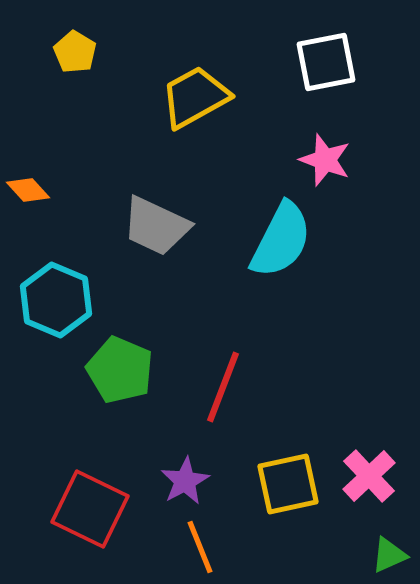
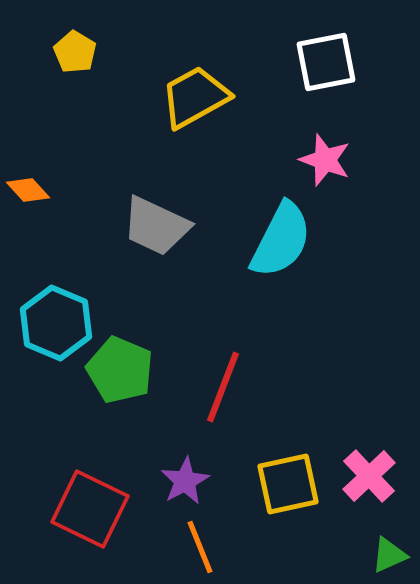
cyan hexagon: moved 23 px down
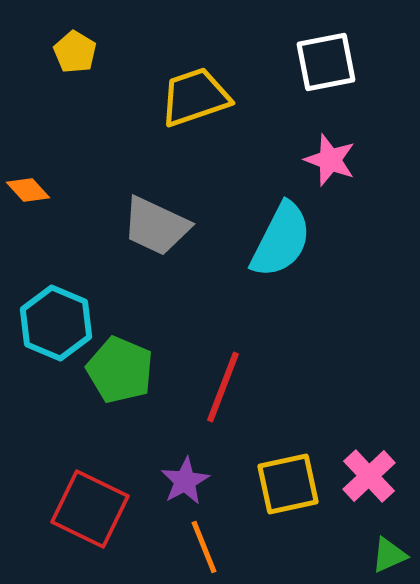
yellow trapezoid: rotated 10 degrees clockwise
pink star: moved 5 px right
orange line: moved 4 px right
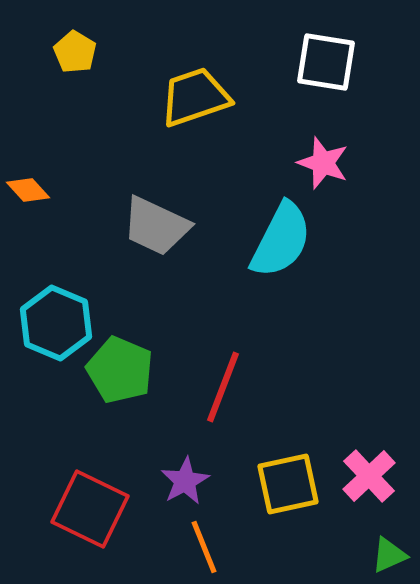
white square: rotated 20 degrees clockwise
pink star: moved 7 px left, 3 px down
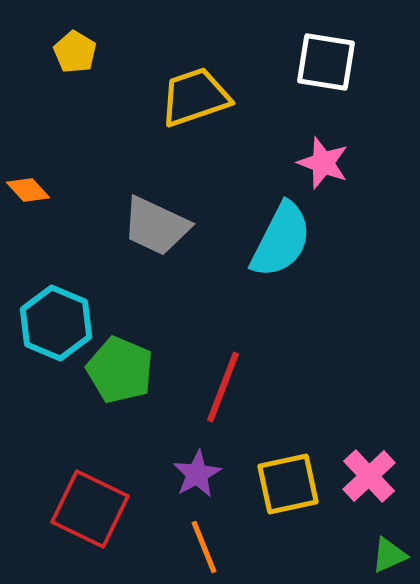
purple star: moved 12 px right, 7 px up
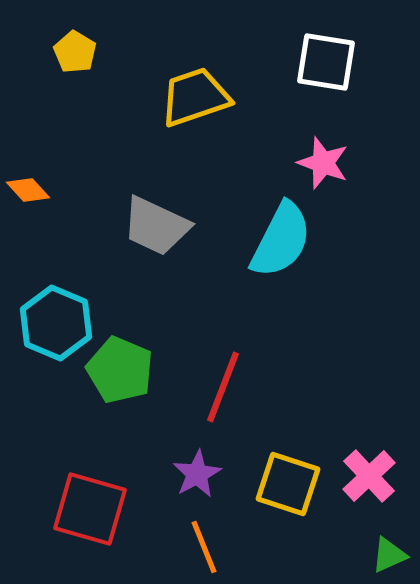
yellow square: rotated 30 degrees clockwise
red square: rotated 10 degrees counterclockwise
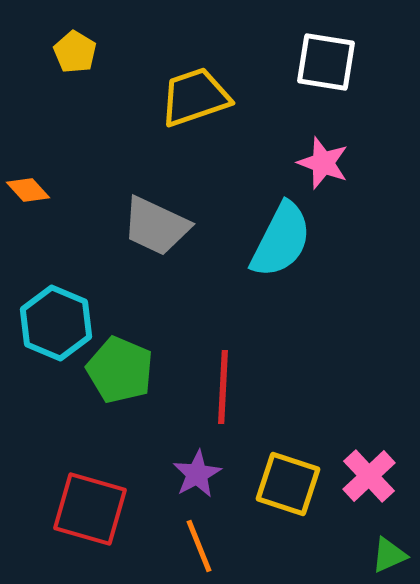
red line: rotated 18 degrees counterclockwise
orange line: moved 5 px left, 1 px up
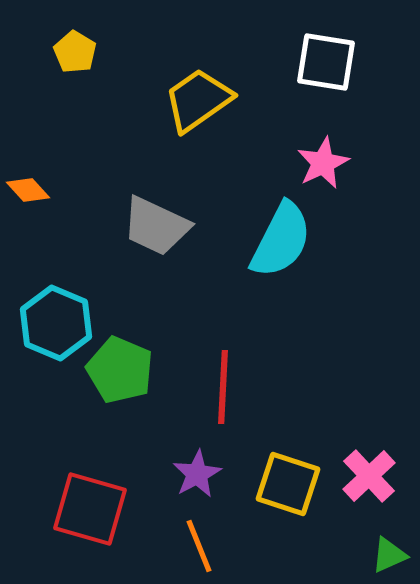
yellow trapezoid: moved 3 px right, 3 px down; rotated 16 degrees counterclockwise
pink star: rotated 26 degrees clockwise
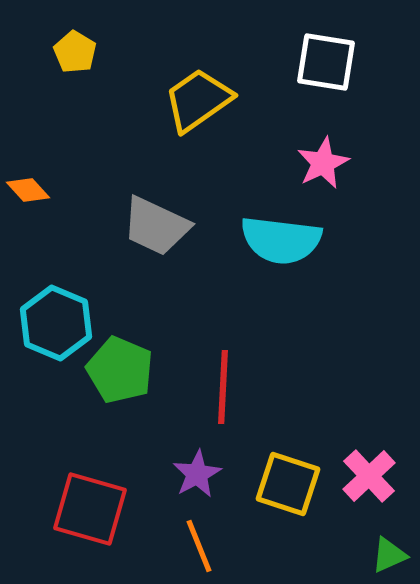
cyan semicircle: rotated 70 degrees clockwise
